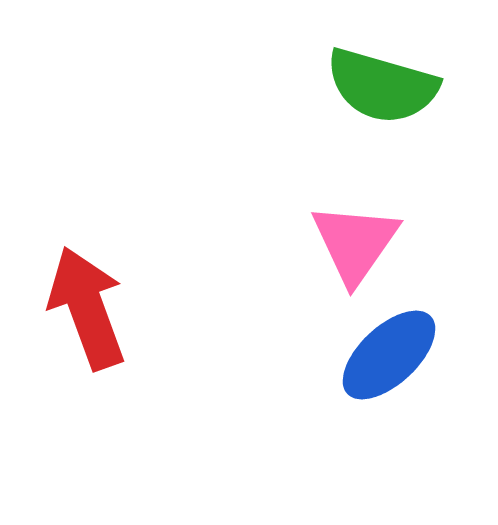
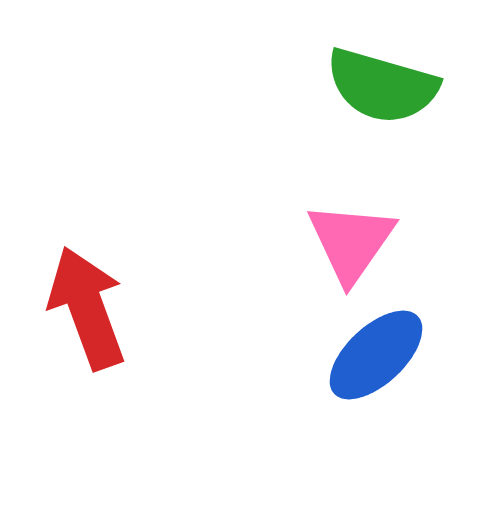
pink triangle: moved 4 px left, 1 px up
blue ellipse: moved 13 px left
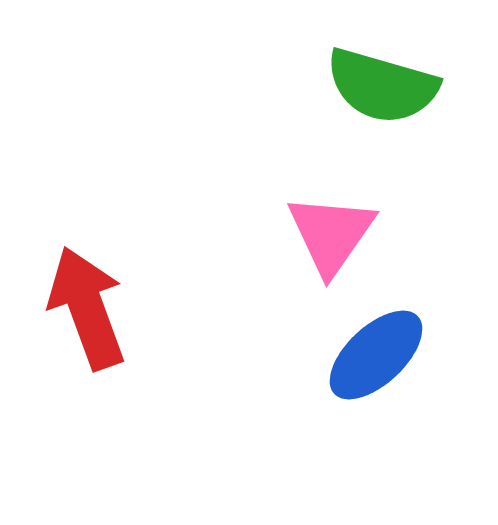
pink triangle: moved 20 px left, 8 px up
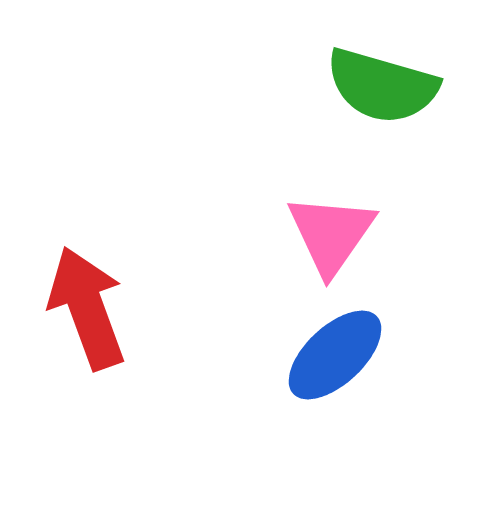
blue ellipse: moved 41 px left
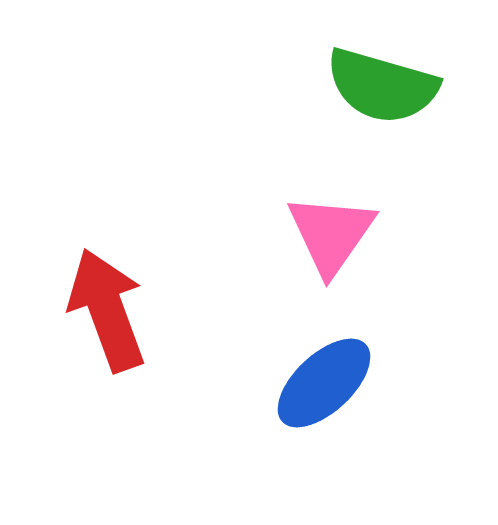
red arrow: moved 20 px right, 2 px down
blue ellipse: moved 11 px left, 28 px down
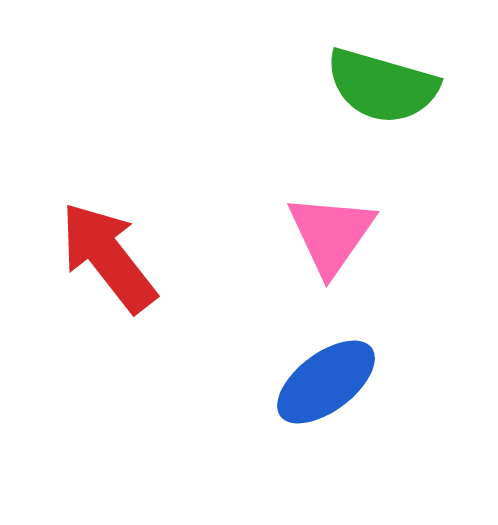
red arrow: moved 1 px right, 53 px up; rotated 18 degrees counterclockwise
blue ellipse: moved 2 px right, 1 px up; rotated 6 degrees clockwise
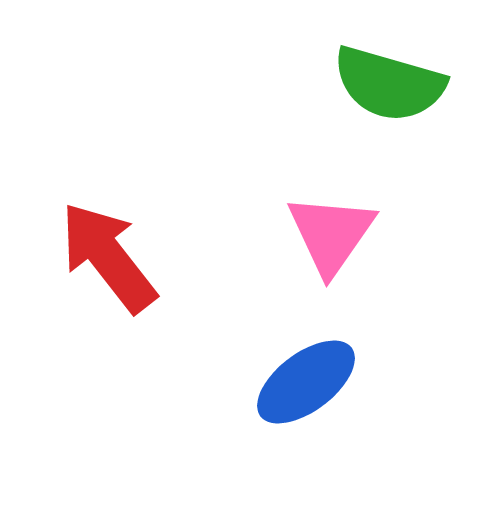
green semicircle: moved 7 px right, 2 px up
blue ellipse: moved 20 px left
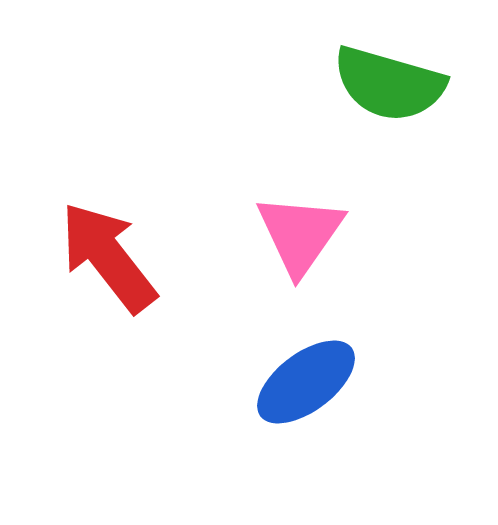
pink triangle: moved 31 px left
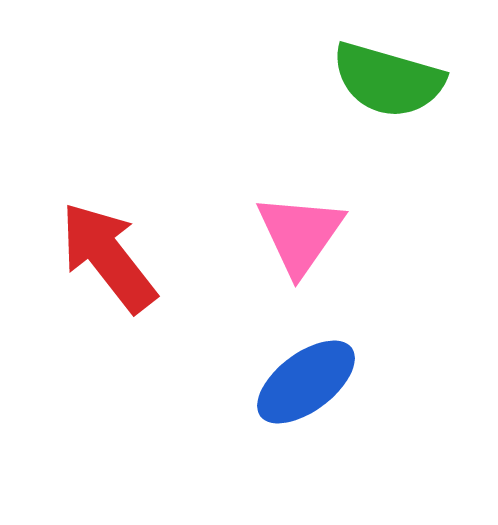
green semicircle: moved 1 px left, 4 px up
